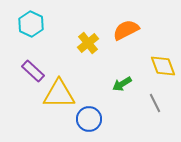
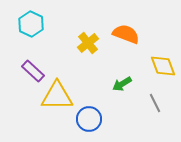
orange semicircle: moved 4 px down; rotated 48 degrees clockwise
yellow triangle: moved 2 px left, 2 px down
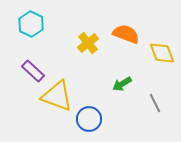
yellow diamond: moved 1 px left, 13 px up
yellow triangle: rotated 20 degrees clockwise
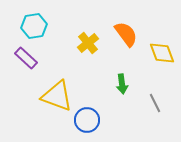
cyan hexagon: moved 3 px right, 2 px down; rotated 25 degrees clockwise
orange semicircle: rotated 32 degrees clockwise
purple rectangle: moved 7 px left, 13 px up
green arrow: rotated 66 degrees counterclockwise
blue circle: moved 2 px left, 1 px down
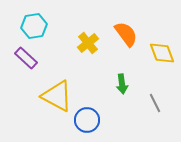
yellow triangle: rotated 8 degrees clockwise
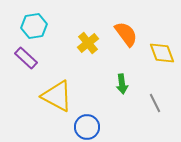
blue circle: moved 7 px down
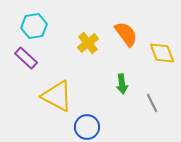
gray line: moved 3 px left
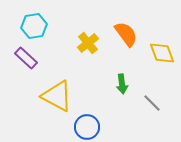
gray line: rotated 18 degrees counterclockwise
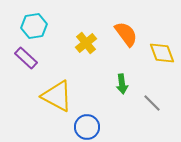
yellow cross: moved 2 px left
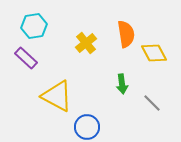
orange semicircle: rotated 28 degrees clockwise
yellow diamond: moved 8 px left; rotated 8 degrees counterclockwise
